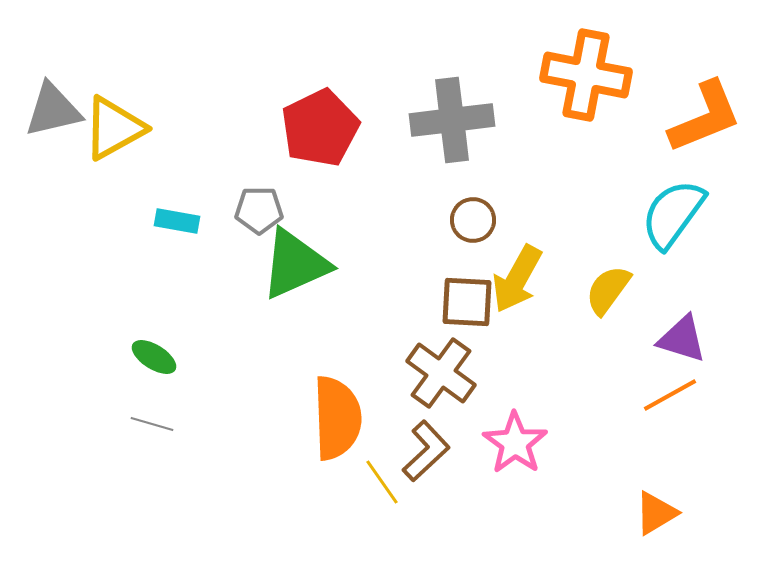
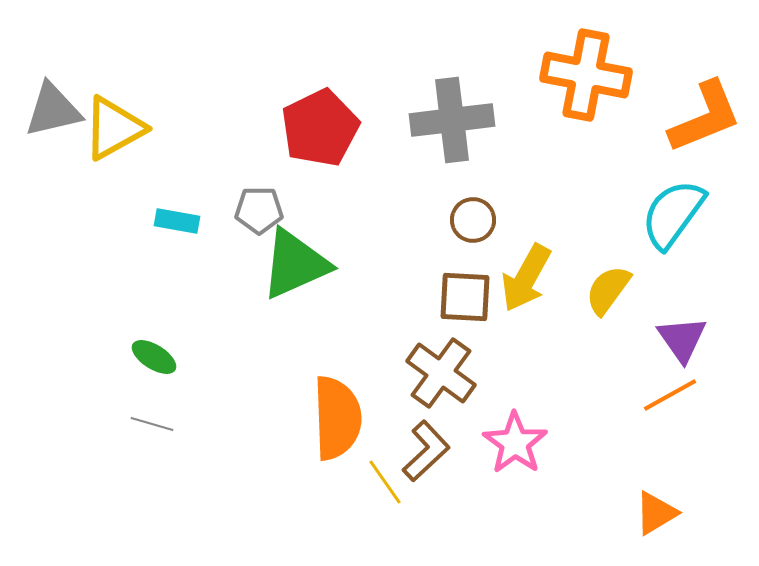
yellow arrow: moved 9 px right, 1 px up
brown square: moved 2 px left, 5 px up
purple triangle: rotated 38 degrees clockwise
yellow line: moved 3 px right
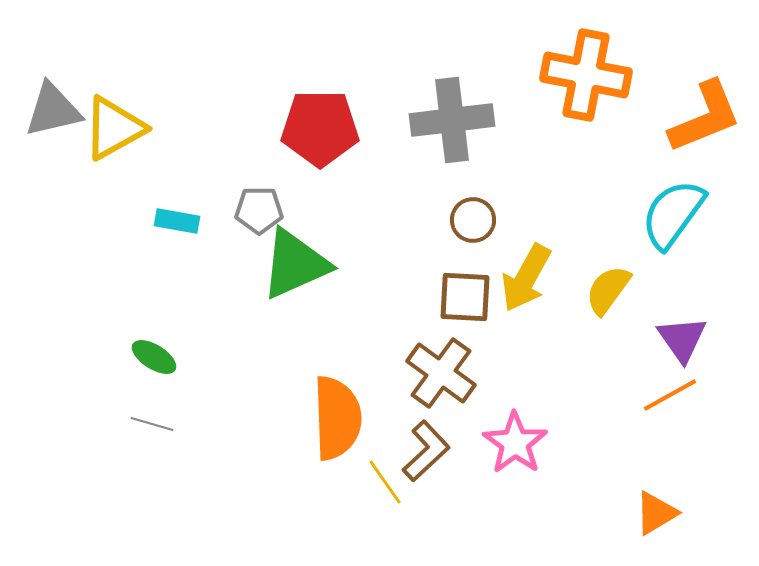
red pentagon: rotated 26 degrees clockwise
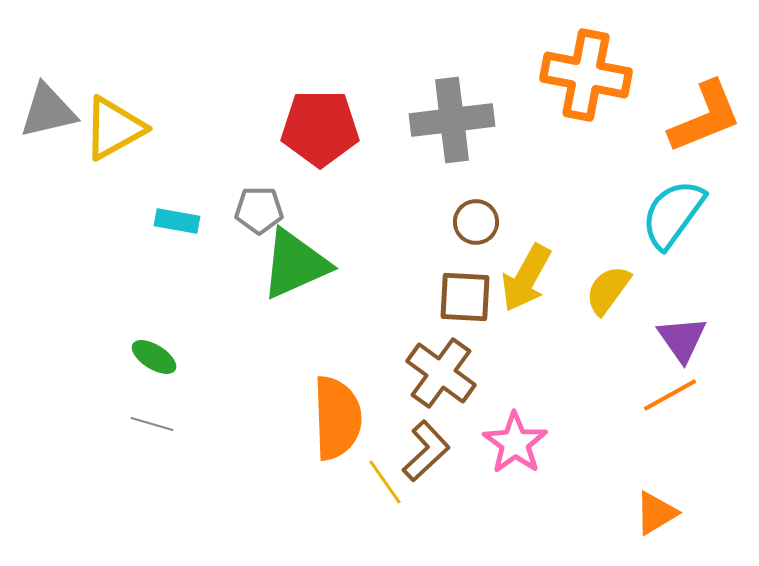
gray triangle: moved 5 px left, 1 px down
brown circle: moved 3 px right, 2 px down
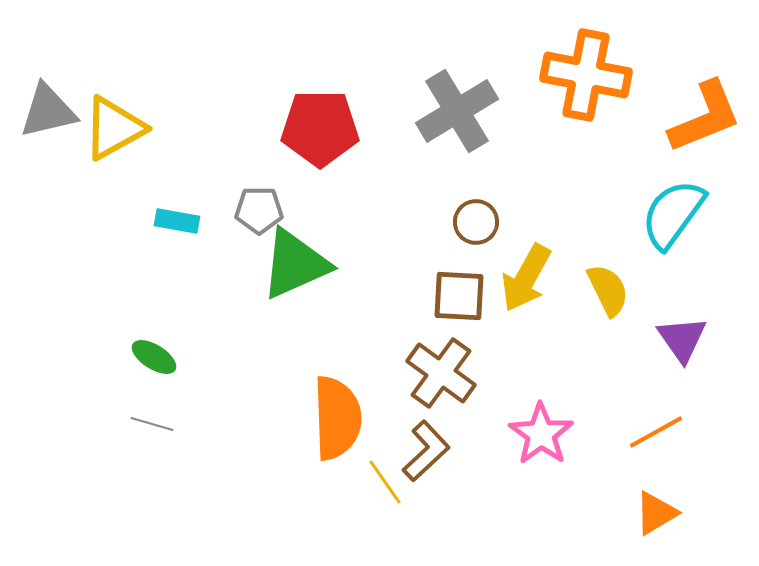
gray cross: moved 5 px right, 9 px up; rotated 24 degrees counterclockwise
yellow semicircle: rotated 118 degrees clockwise
brown square: moved 6 px left, 1 px up
orange line: moved 14 px left, 37 px down
pink star: moved 26 px right, 9 px up
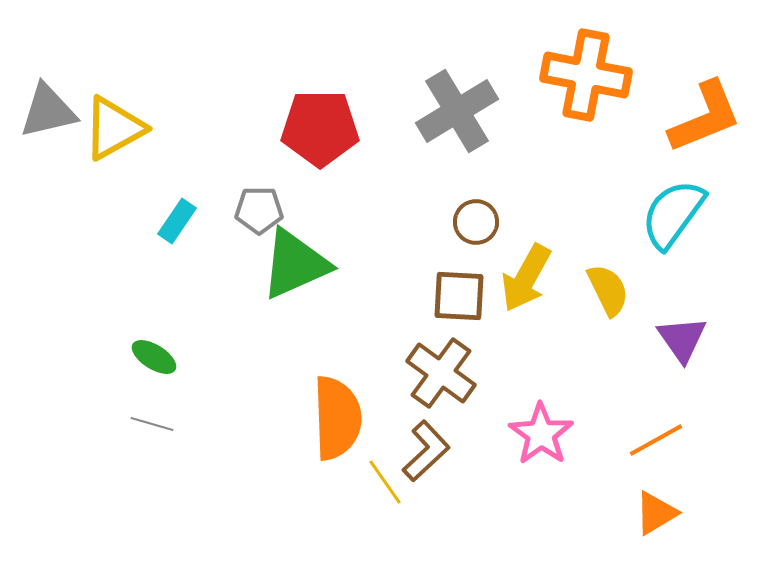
cyan rectangle: rotated 66 degrees counterclockwise
orange line: moved 8 px down
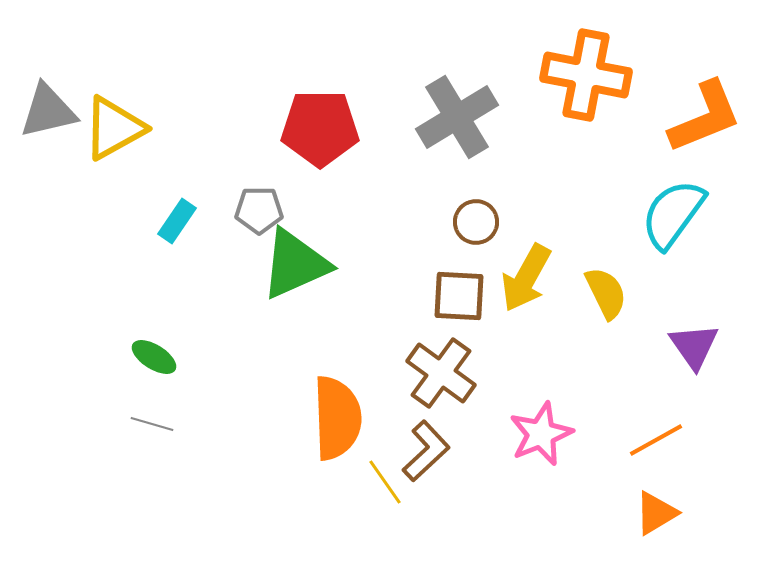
gray cross: moved 6 px down
yellow semicircle: moved 2 px left, 3 px down
purple triangle: moved 12 px right, 7 px down
pink star: rotated 14 degrees clockwise
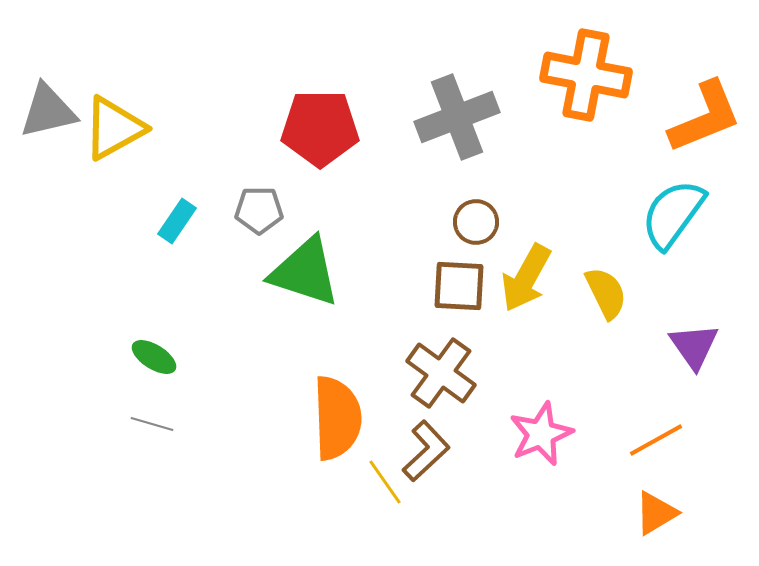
gray cross: rotated 10 degrees clockwise
green triangle: moved 10 px right, 8 px down; rotated 42 degrees clockwise
brown square: moved 10 px up
